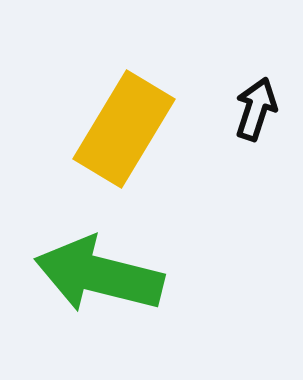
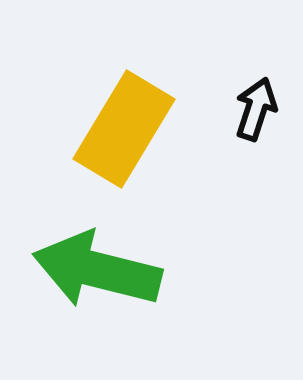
green arrow: moved 2 px left, 5 px up
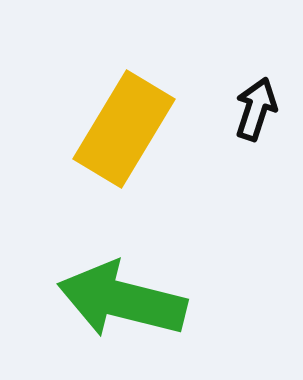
green arrow: moved 25 px right, 30 px down
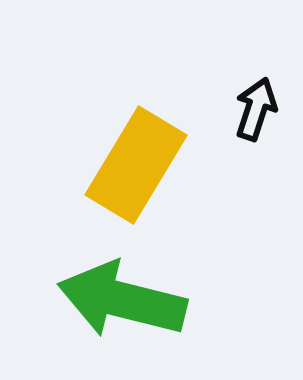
yellow rectangle: moved 12 px right, 36 px down
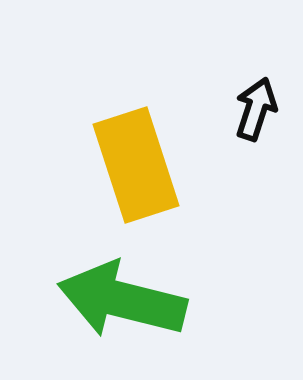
yellow rectangle: rotated 49 degrees counterclockwise
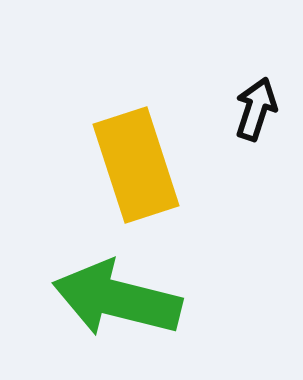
green arrow: moved 5 px left, 1 px up
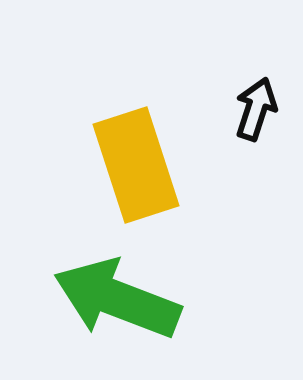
green arrow: rotated 7 degrees clockwise
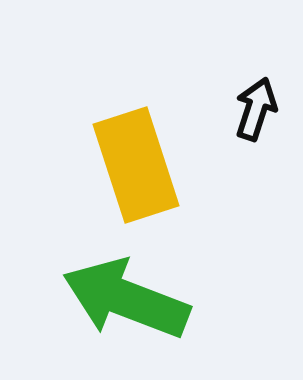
green arrow: moved 9 px right
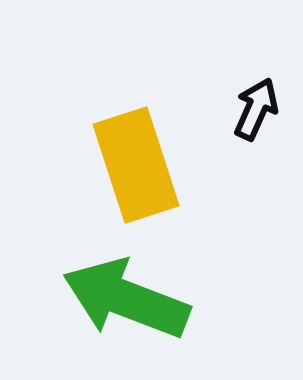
black arrow: rotated 6 degrees clockwise
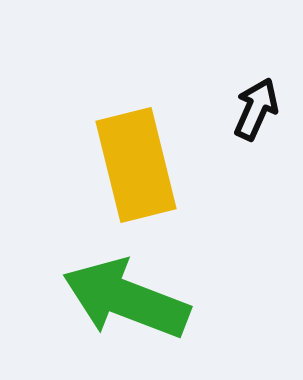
yellow rectangle: rotated 4 degrees clockwise
